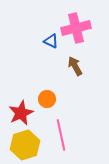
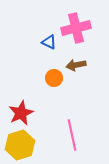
blue triangle: moved 2 px left, 1 px down
brown arrow: moved 1 px right, 1 px up; rotated 72 degrees counterclockwise
orange circle: moved 7 px right, 21 px up
pink line: moved 11 px right
yellow hexagon: moved 5 px left
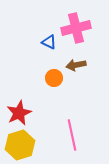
red star: moved 2 px left
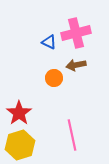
pink cross: moved 5 px down
red star: rotated 10 degrees counterclockwise
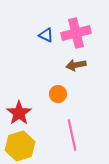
blue triangle: moved 3 px left, 7 px up
orange circle: moved 4 px right, 16 px down
yellow hexagon: moved 1 px down
